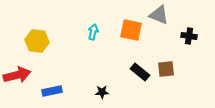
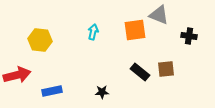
orange square: moved 4 px right; rotated 20 degrees counterclockwise
yellow hexagon: moved 3 px right, 1 px up
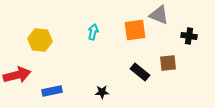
brown square: moved 2 px right, 6 px up
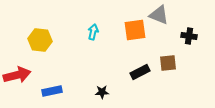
black rectangle: rotated 66 degrees counterclockwise
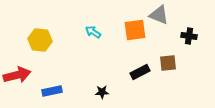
cyan arrow: rotated 70 degrees counterclockwise
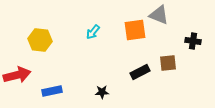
cyan arrow: rotated 84 degrees counterclockwise
black cross: moved 4 px right, 5 px down
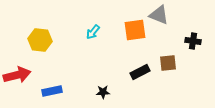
black star: moved 1 px right
